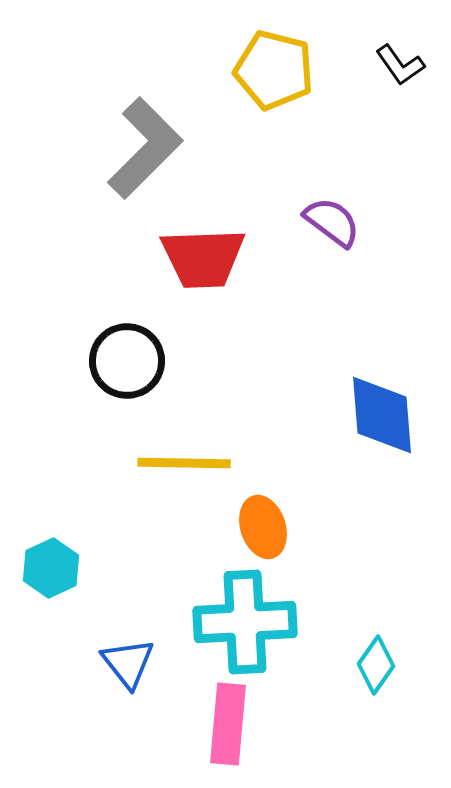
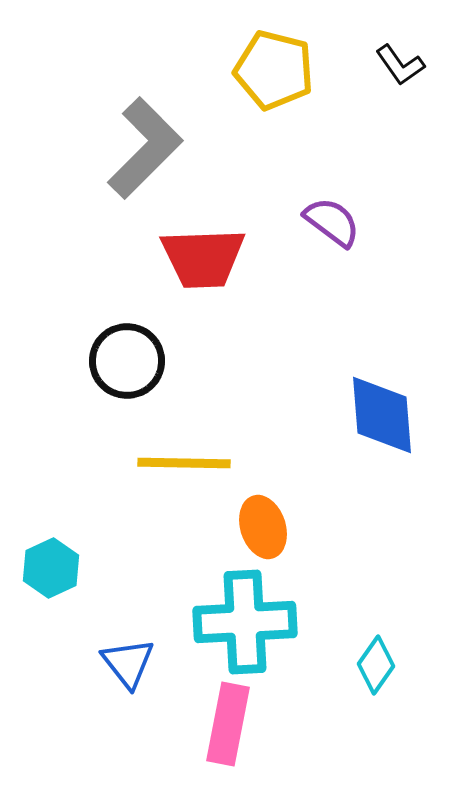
pink rectangle: rotated 6 degrees clockwise
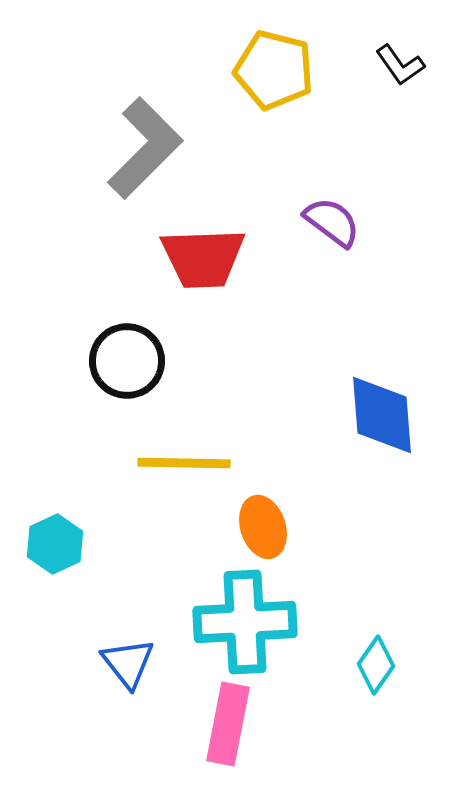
cyan hexagon: moved 4 px right, 24 px up
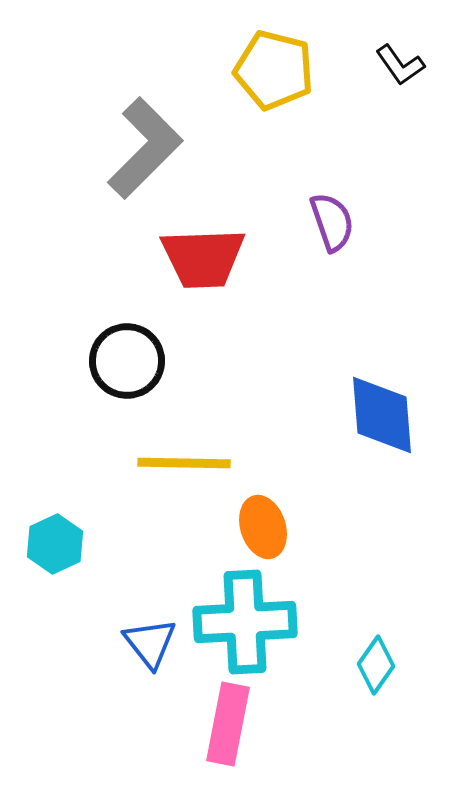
purple semicircle: rotated 34 degrees clockwise
blue triangle: moved 22 px right, 20 px up
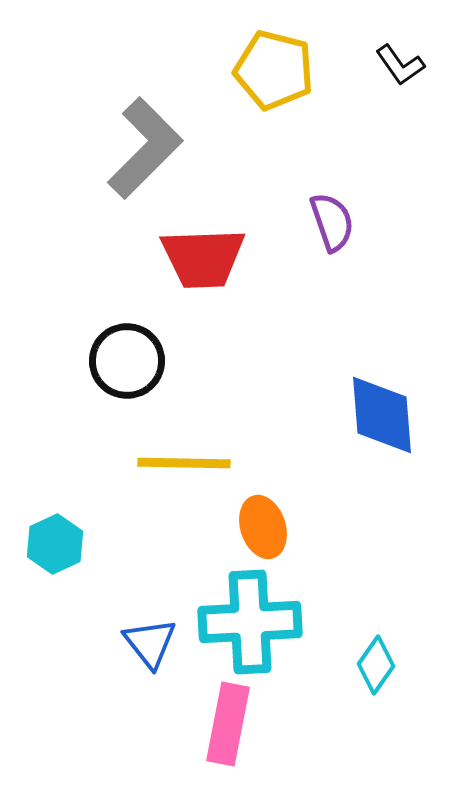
cyan cross: moved 5 px right
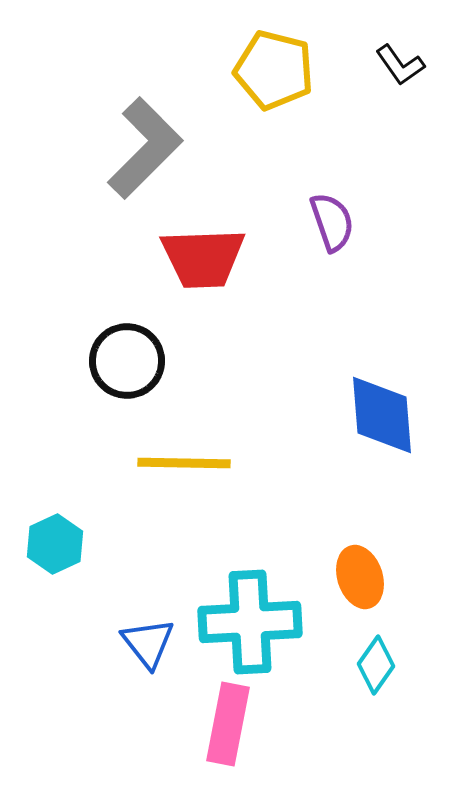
orange ellipse: moved 97 px right, 50 px down
blue triangle: moved 2 px left
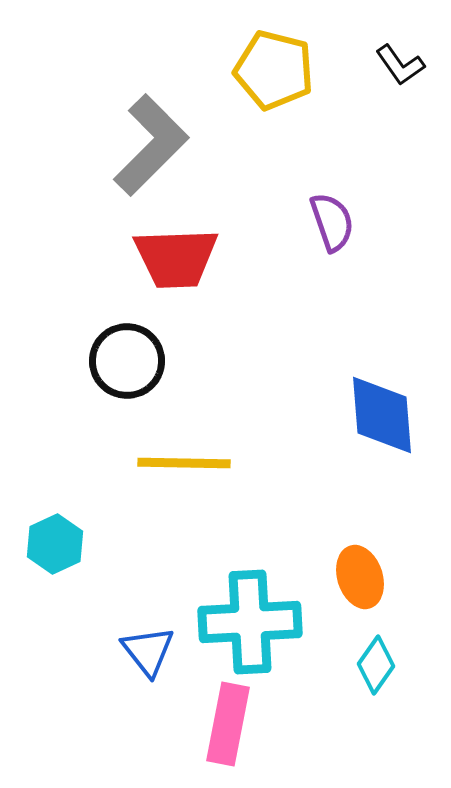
gray L-shape: moved 6 px right, 3 px up
red trapezoid: moved 27 px left
blue triangle: moved 8 px down
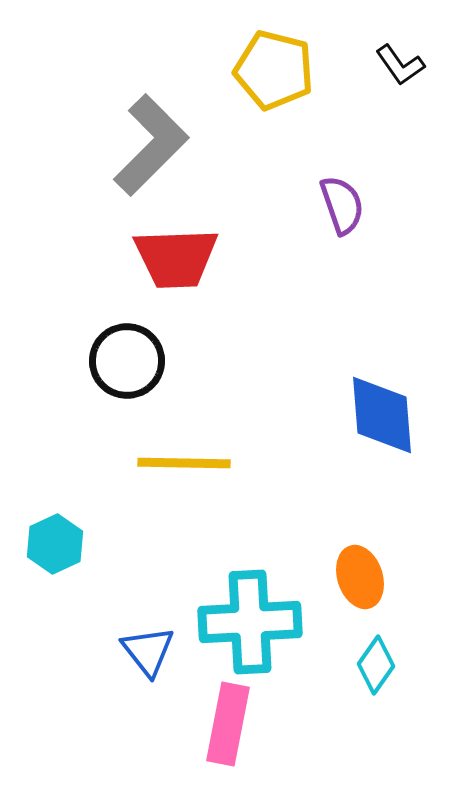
purple semicircle: moved 10 px right, 17 px up
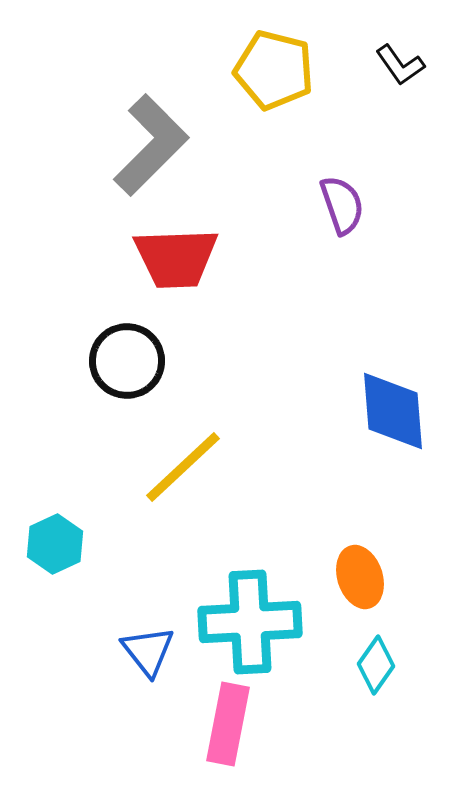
blue diamond: moved 11 px right, 4 px up
yellow line: moved 1 px left, 4 px down; rotated 44 degrees counterclockwise
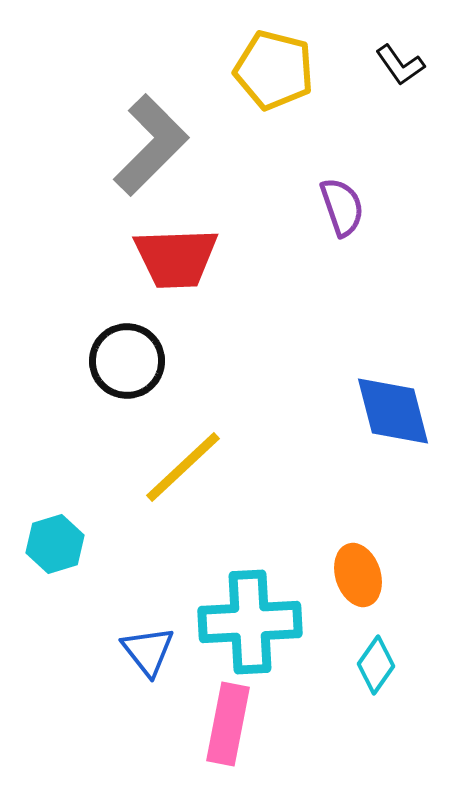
purple semicircle: moved 2 px down
blue diamond: rotated 10 degrees counterclockwise
cyan hexagon: rotated 8 degrees clockwise
orange ellipse: moved 2 px left, 2 px up
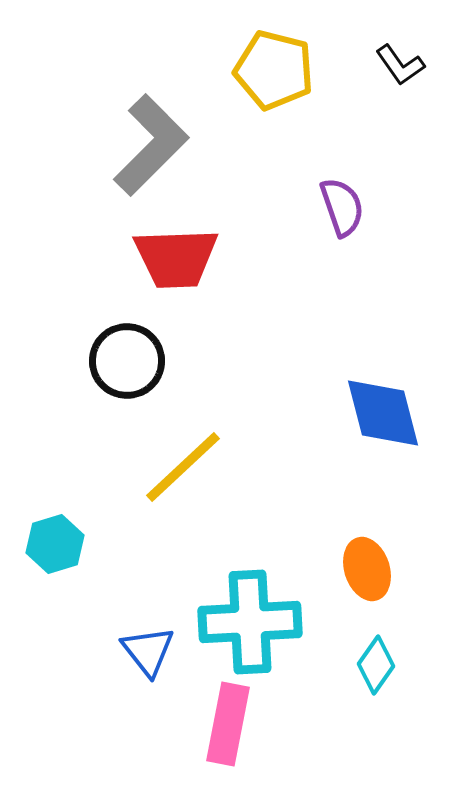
blue diamond: moved 10 px left, 2 px down
orange ellipse: moved 9 px right, 6 px up
